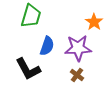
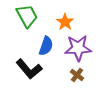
green trapezoid: moved 4 px left; rotated 45 degrees counterclockwise
orange star: moved 29 px left
blue semicircle: moved 1 px left
black L-shape: moved 1 px right; rotated 12 degrees counterclockwise
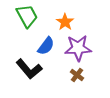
blue semicircle: rotated 18 degrees clockwise
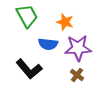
orange star: rotated 18 degrees counterclockwise
blue semicircle: moved 2 px right, 2 px up; rotated 60 degrees clockwise
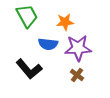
orange star: rotated 24 degrees counterclockwise
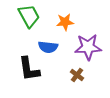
green trapezoid: moved 2 px right
blue semicircle: moved 3 px down
purple star: moved 10 px right, 1 px up
black L-shape: rotated 32 degrees clockwise
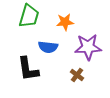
green trapezoid: rotated 45 degrees clockwise
black L-shape: moved 1 px left
